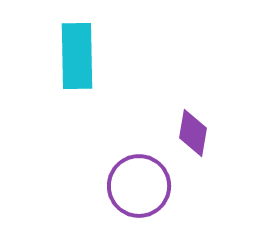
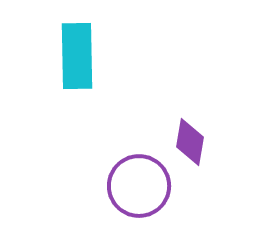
purple diamond: moved 3 px left, 9 px down
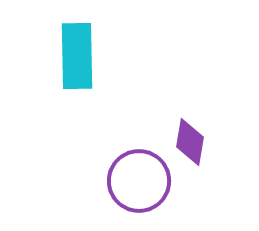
purple circle: moved 5 px up
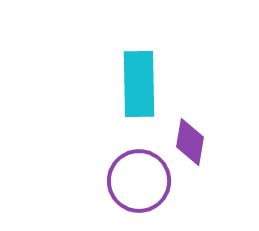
cyan rectangle: moved 62 px right, 28 px down
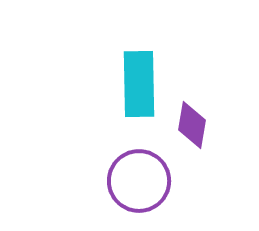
purple diamond: moved 2 px right, 17 px up
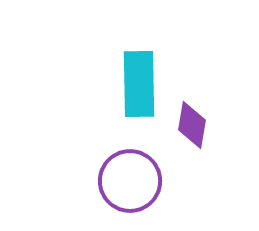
purple circle: moved 9 px left
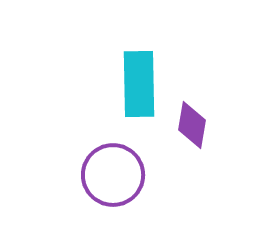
purple circle: moved 17 px left, 6 px up
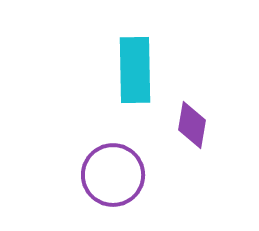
cyan rectangle: moved 4 px left, 14 px up
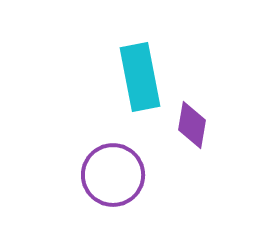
cyan rectangle: moved 5 px right, 7 px down; rotated 10 degrees counterclockwise
